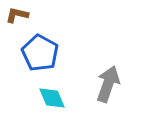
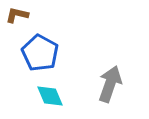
gray arrow: moved 2 px right
cyan diamond: moved 2 px left, 2 px up
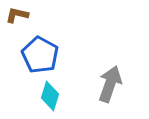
blue pentagon: moved 2 px down
cyan diamond: rotated 40 degrees clockwise
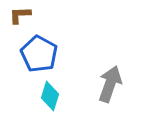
brown L-shape: moved 3 px right; rotated 15 degrees counterclockwise
blue pentagon: moved 1 px left, 1 px up
